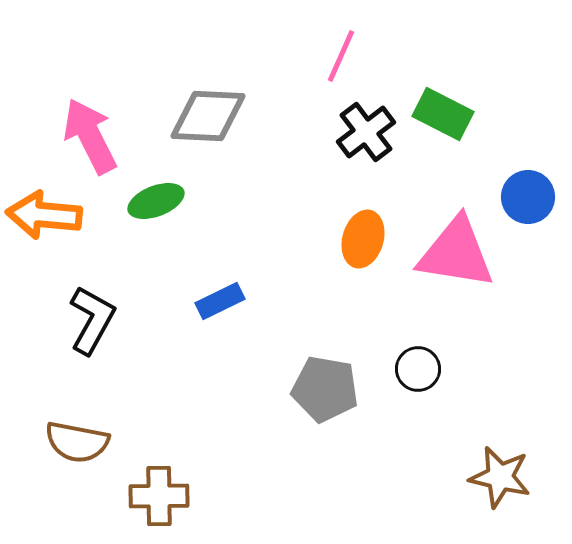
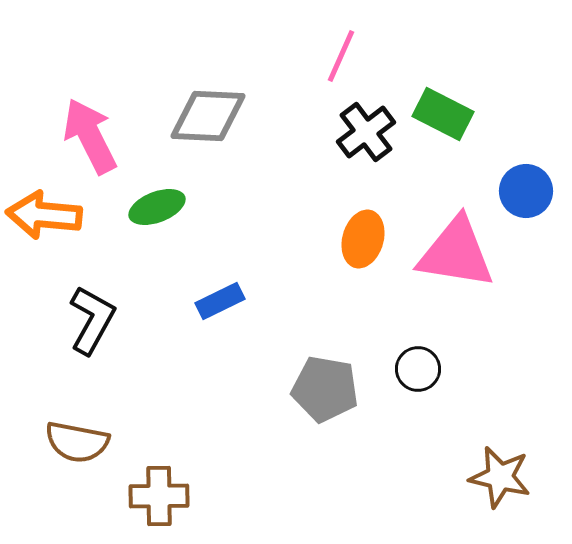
blue circle: moved 2 px left, 6 px up
green ellipse: moved 1 px right, 6 px down
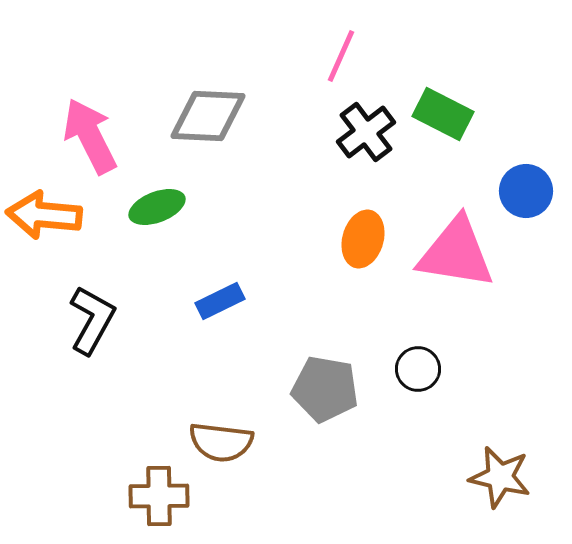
brown semicircle: moved 144 px right; rotated 4 degrees counterclockwise
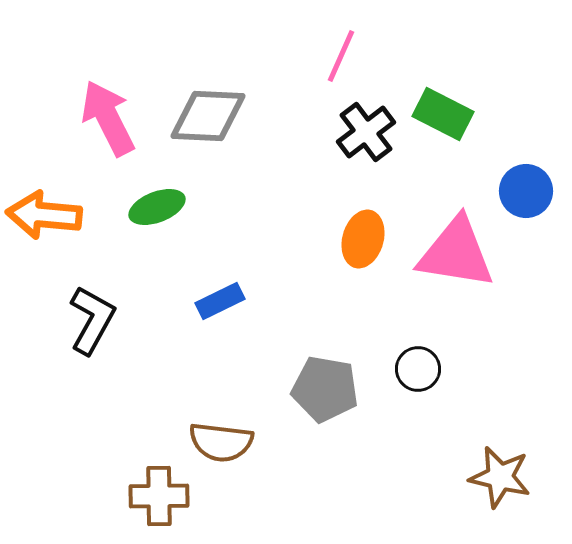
pink arrow: moved 18 px right, 18 px up
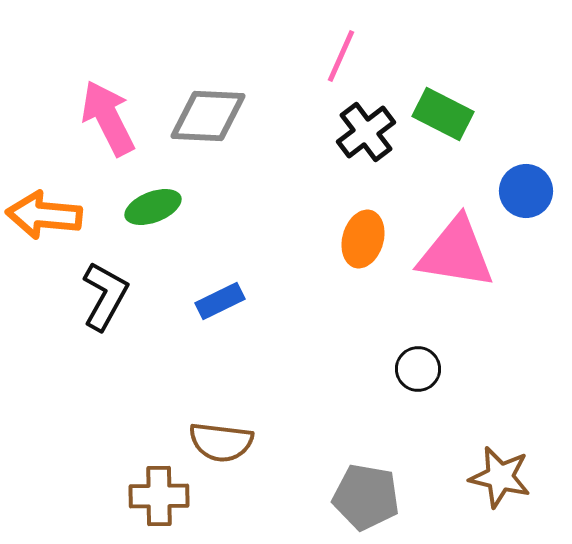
green ellipse: moved 4 px left
black L-shape: moved 13 px right, 24 px up
gray pentagon: moved 41 px right, 108 px down
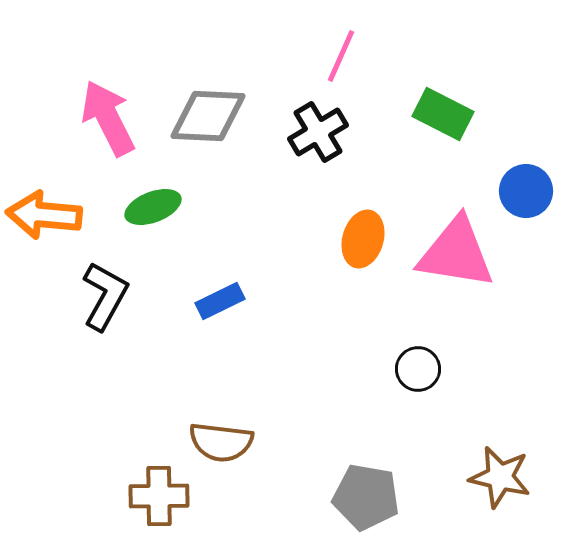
black cross: moved 48 px left; rotated 6 degrees clockwise
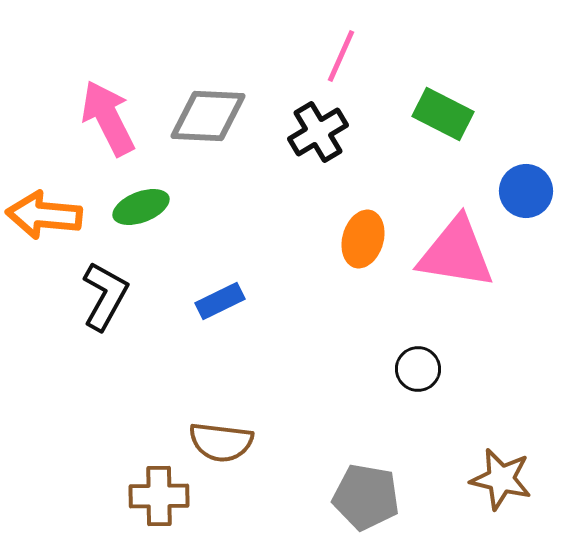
green ellipse: moved 12 px left
brown star: moved 1 px right, 2 px down
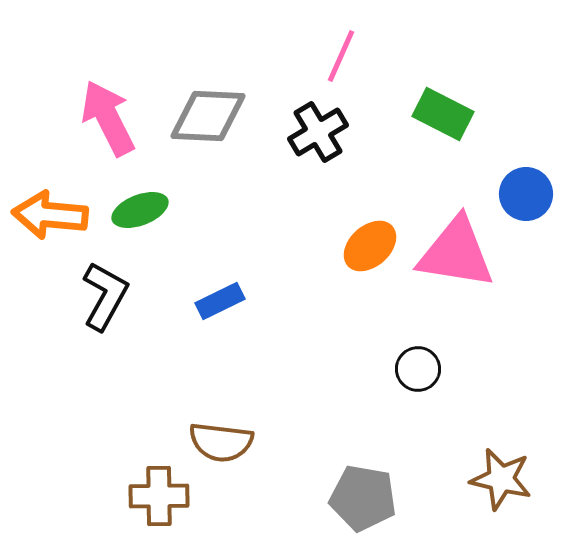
blue circle: moved 3 px down
green ellipse: moved 1 px left, 3 px down
orange arrow: moved 6 px right
orange ellipse: moved 7 px right, 7 px down; rotated 32 degrees clockwise
gray pentagon: moved 3 px left, 1 px down
